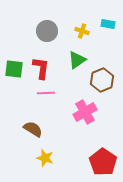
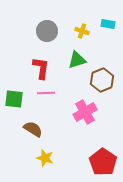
green triangle: rotated 18 degrees clockwise
green square: moved 30 px down
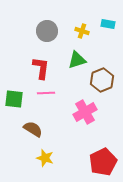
red pentagon: rotated 12 degrees clockwise
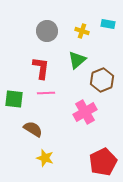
green triangle: rotated 24 degrees counterclockwise
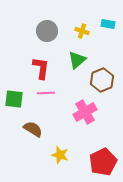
yellow star: moved 15 px right, 3 px up
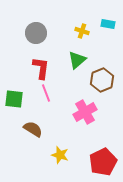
gray circle: moved 11 px left, 2 px down
pink line: rotated 72 degrees clockwise
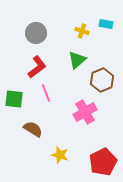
cyan rectangle: moved 2 px left
red L-shape: moved 4 px left, 1 px up; rotated 45 degrees clockwise
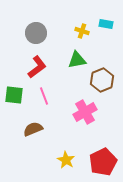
green triangle: rotated 30 degrees clockwise
pink line: moved 2 px left, 3 px down
green square: moved 4 px up
brown semicircle: rotated 54 degrees counterclockwise
yellow star: moved 6 px right, 5 px down; rotated 12 degrees clockwise
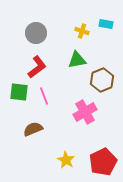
green square: moved 5 px right, 3 px up
